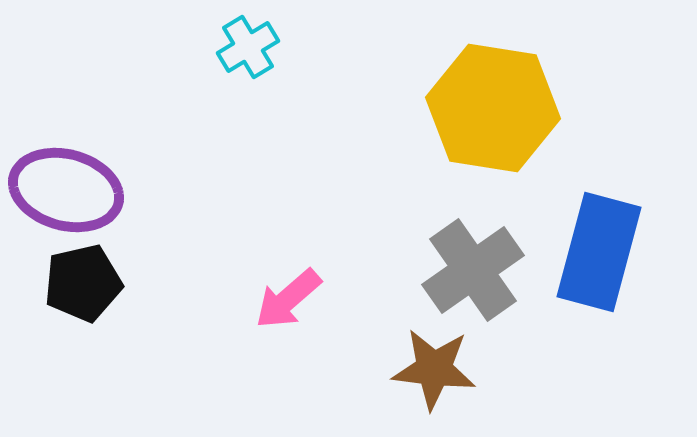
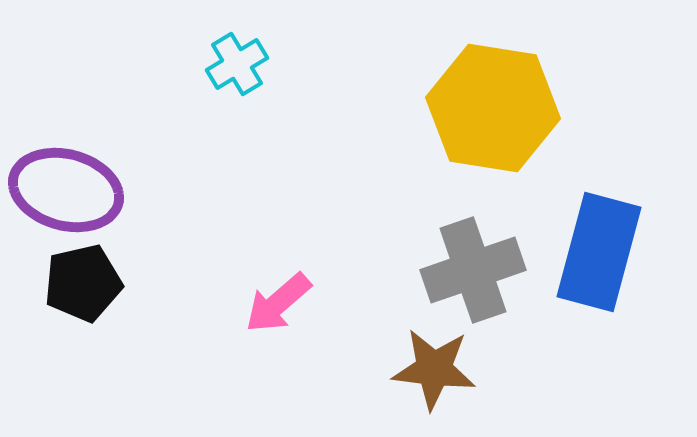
cyan cross: moved 11 px left, 17 px down
gray cross: rotated 16 degrees clockwise
pink arrow: moved 10 px left, 4 px down
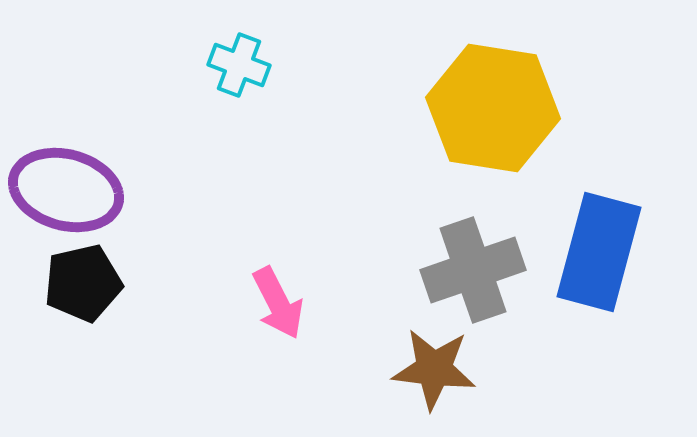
cyan cross: moved 2 px right, 1 px down; rotated 38 degrees counterclockwise
pink arrow: rotated 76 degrees counterclockwise
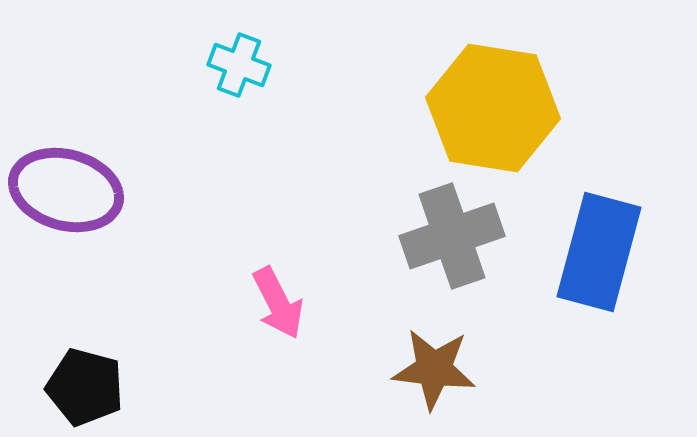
gray cross: moved 21 px left, 34 px up
black pentagon: moved 2 px right, 104 px down; rotated 28 degrees clockwise
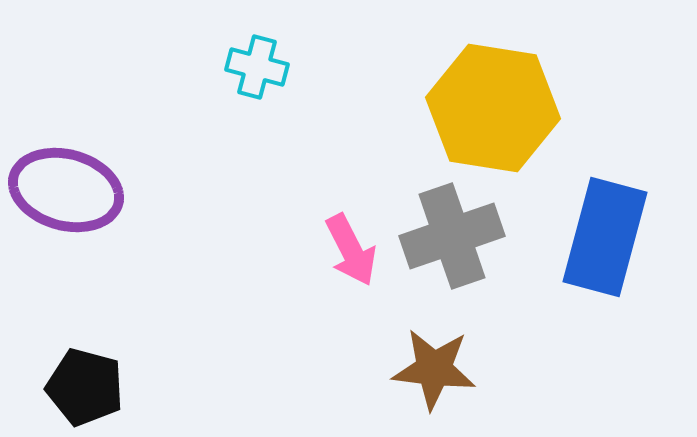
cyan cross: moved 18 px right, 2 px down; rotated 6 degrees counterclockwise
blue rectangle: moved 6 px right, 15 px up
pink arrow: moved 73 px right, 53 px up
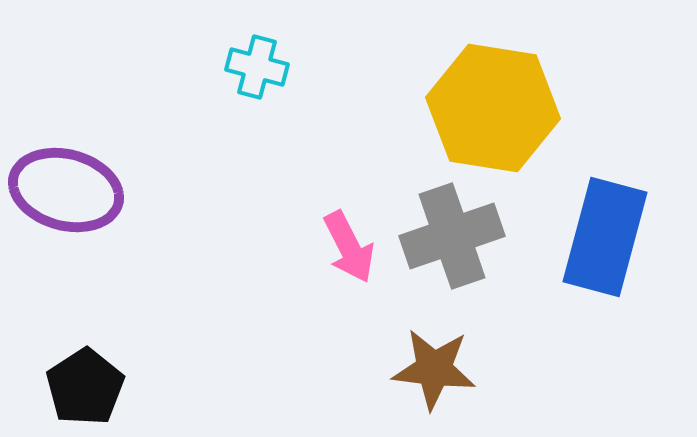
pink arrow: moved 2 px left, 3 px up
black pentagon: rotated 24 degrees clockwise
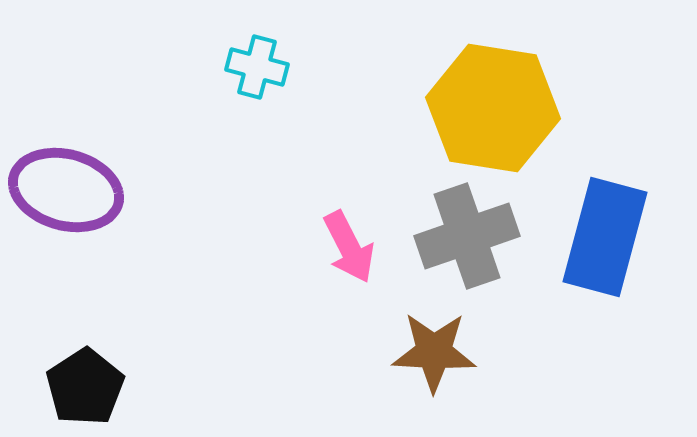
gray cross: moved 15 px right
brown star: moved 17 px up; rotated 4 degrees counterclockwise
